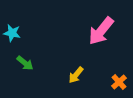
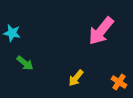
yellow arrow: moved 3 px down
orange cross: rotated 14 degrees counterclockwise
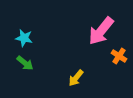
cyan star: moved 12 px right, 5 px down
orange cross: moved 26 px up
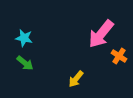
pink arrow: moved 3 px down
yellow arrow: moved 1 px down
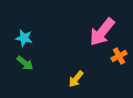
pink arrow: moved 1 px right, 2 px up
orange cross: rotated 28 degrees clockwise
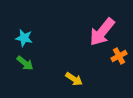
yellow arrow: moved 2 px left; rotated 96 degrees counterclockwise
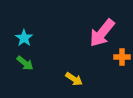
pink arrow: moved 1 px down
cyan star: rotated 24 degrees clockwise
orange cross: moved 3 px right, 1 px down; rotated 28 degrees clockwise
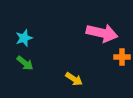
pink arrow: rotated 116 degrees counterclockwise
cyan star: rotated 18 degrees clockwise
